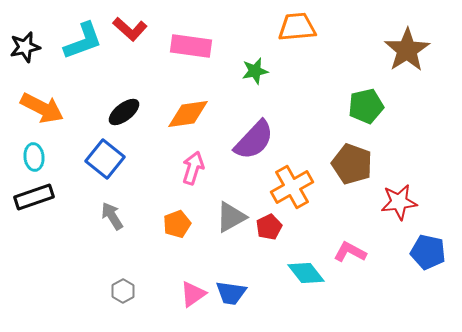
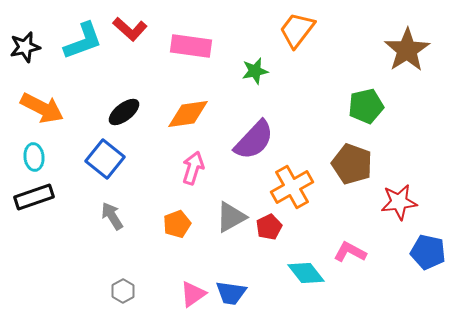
orange trapezoid: moved 3 px down; rotated 48 degrees counterclockwise
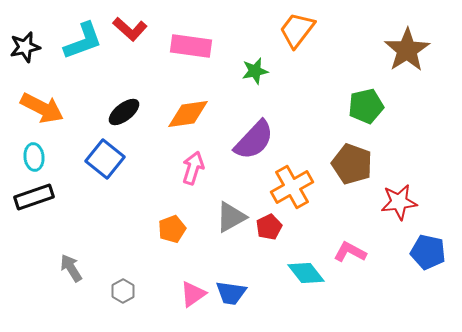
gray arrow: moved 41 px left, 52 px down
orange pentagon: moved 5 px left, 5 px down
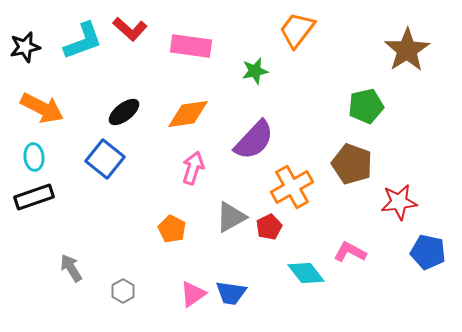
orange pentagon: rotated 24 degrees counterclockwise
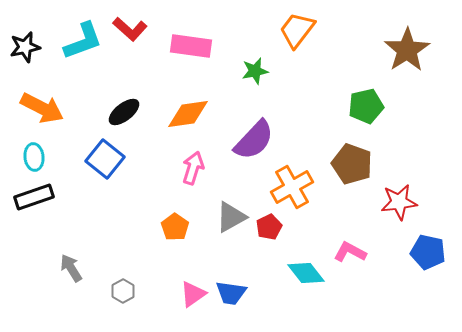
orange pentagon: moved 3 px right, 2 px up; rotated 8 degrees clockwise
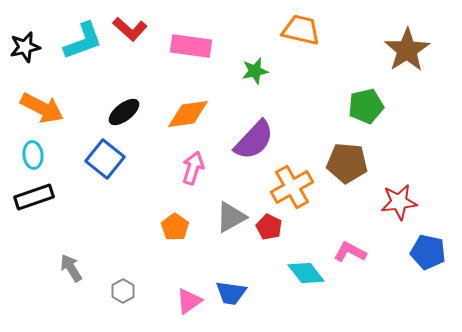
orange trapezoid: moved 4 px right; rotated 66 degrees clockwise
cyan ellipse: moved 1 px left, 2 px up
brown pentagon: moved 5 px left, 1 px up; rotated 15 degrees counterclockwise
red pentagon: rotated 20 degrees counterclockwise
pink triangle: moved 4 px left, 7 px down
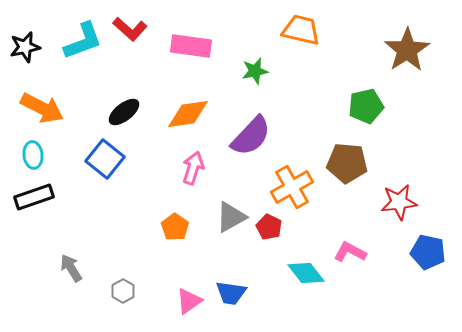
purple semicircle: moved 3 px left, 4 px up
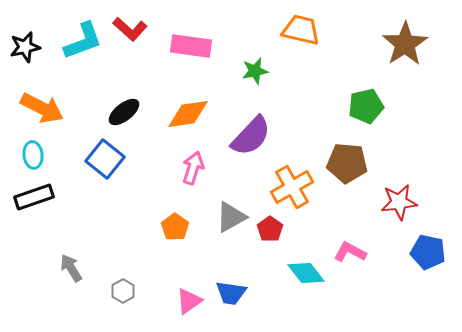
brown star: moved 2 px left, 6 px up
red pentagon: moved 1 px right, 2 px down; rotated 10 degrees clockwise
